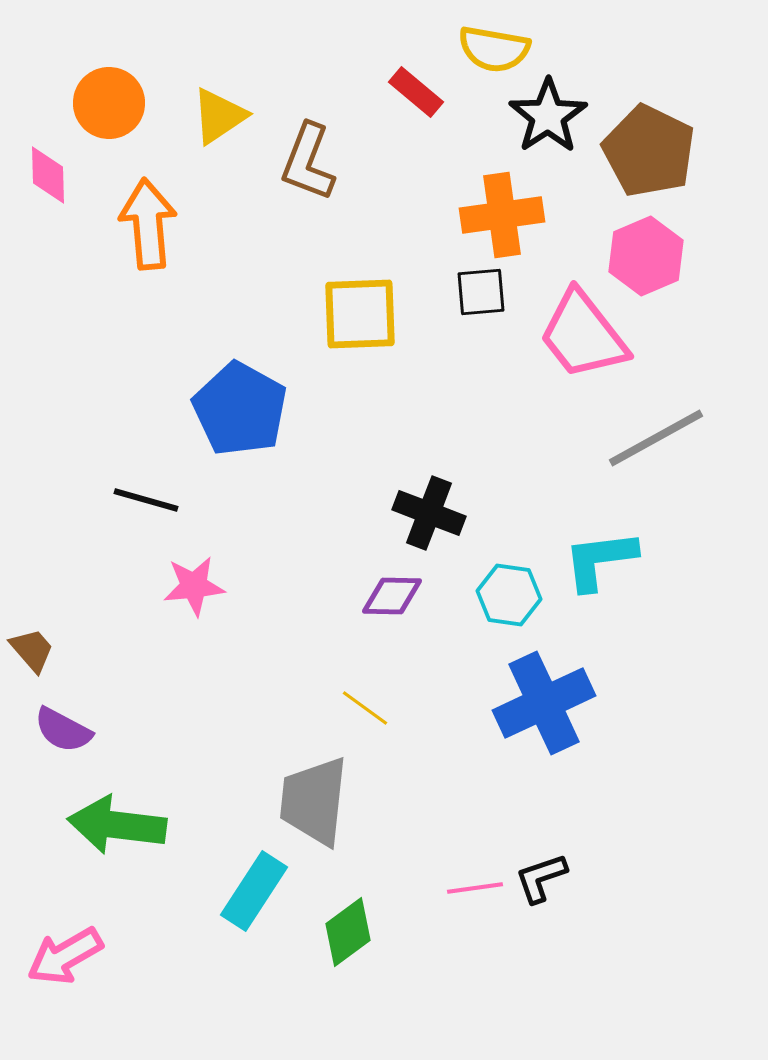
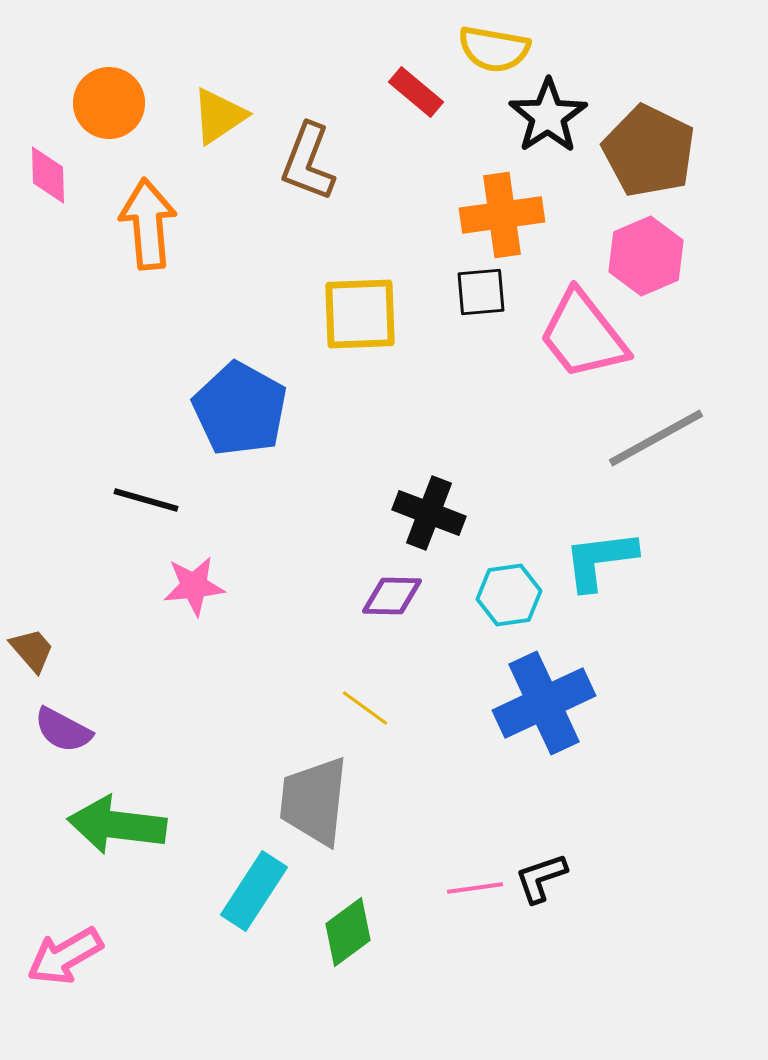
cyan hexagon: rotated 16 degrees counterclockwise
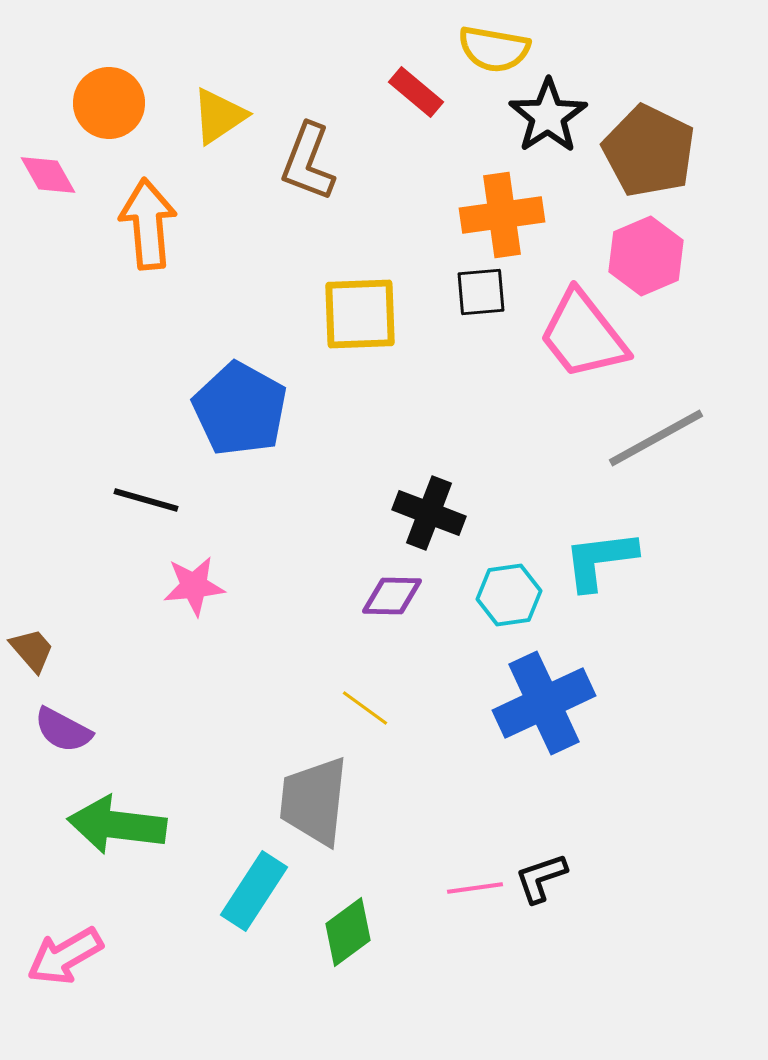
pink diamond: rotated 28 degrees counterclockwise
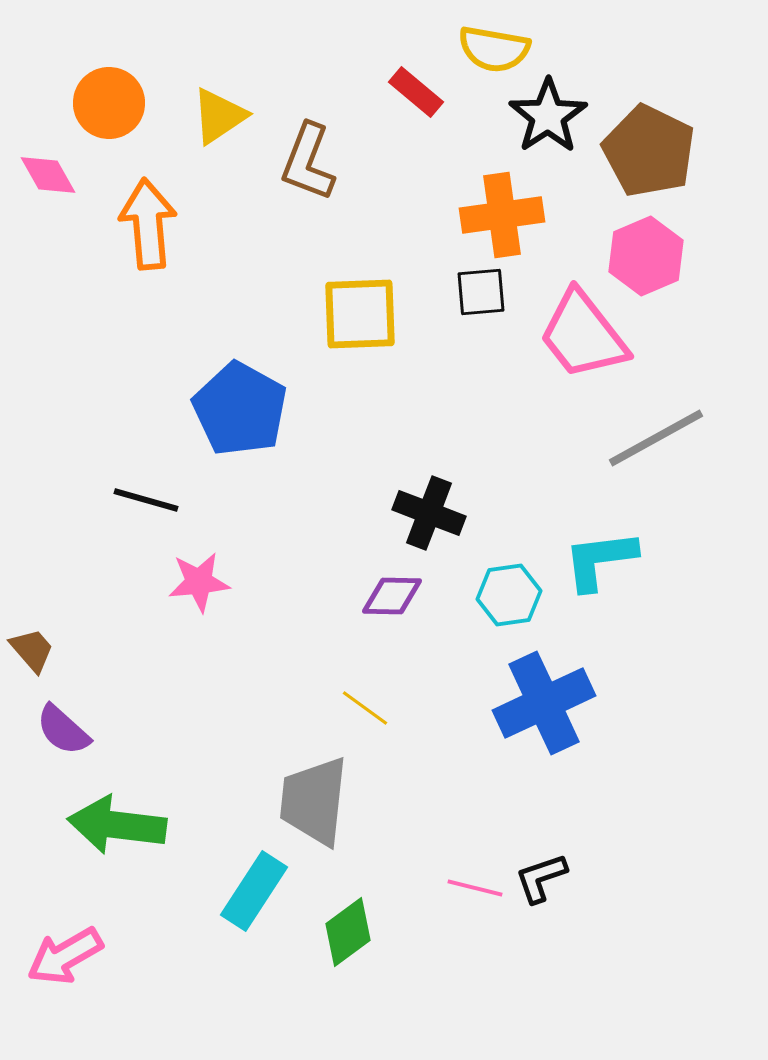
pink star: moved 5 px right, 4 px up
purple semicircle: rotated 14 degrees clockwise
pink line: rotated 22 degrees clockwise
